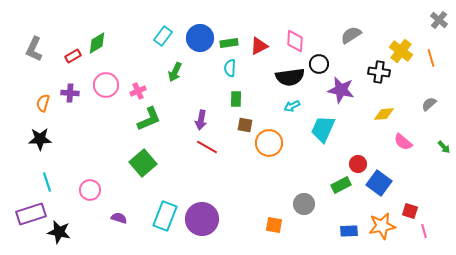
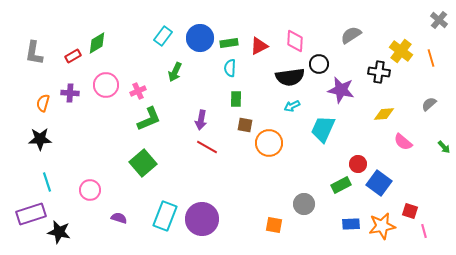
gray L-shape at (34, 49): moved 4 px down; rotated 15 degrees counterclockwise
blue rectangle at (349, 231): moved 2 px right, 7 px up
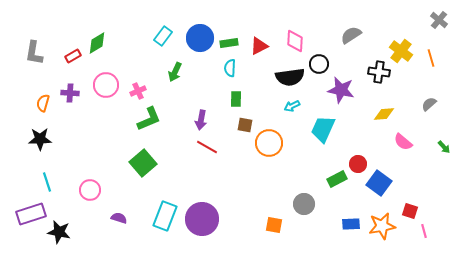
green rectangle at (341, 185): moved 4 px left, 6 px up
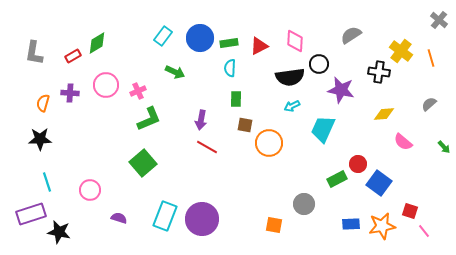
green arrow at (175, 72): rotated 90 degrees counterclockwise
pink line at (424, 231): rotated 24 degrees counterclockwise
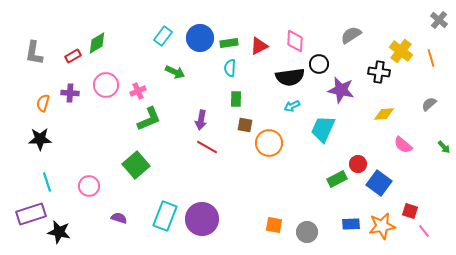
pink semicircle at (403, 142): moved 3 px down
green square at (143, 163): moved 7 px left, 2 px down
pink circle at (90, 190): moved 1 px left, 4 px up
gray circle at (304, 204): moved 3 px right, 28 px down
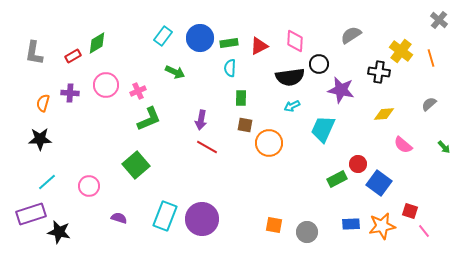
green rectangle at (236, 99): moved 5 px right, 1 px up
cyan line at (47, 182): rotated 66 degrees clockwise
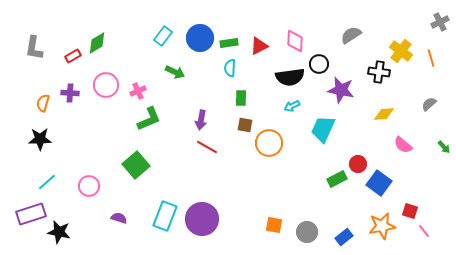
gray cross at (439, 20): moved 1 px right, 2 px down; rotated 24 degrees clockwise
gray L-shape at (34, 53): moved 5 px up
blue rectangle at (351, 224): moved 7 px left, 13 px down; rotated 36 degrees counterclockwise
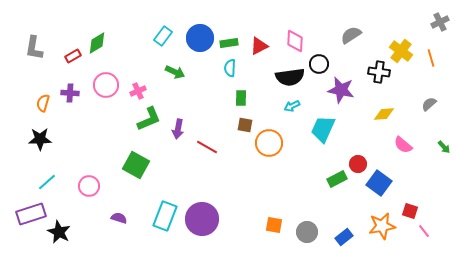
purple arrow at (201, 120): moved 23 px left, 9 px down
green square at (136, 165): rotated 20 degrees counterclockwise
black star at (59, 232): rotated 15 degrees clockwise
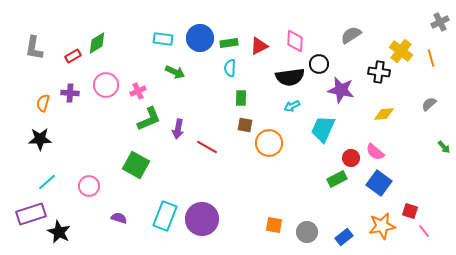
cyan rectangle at (163, 36): moved 3 px down; rotated 60 degrees clockwise
pink semicircle at (403, 145): moved 28 px left, 7 px down
red circle at (358, 164): moved 7 px left, 6 px up
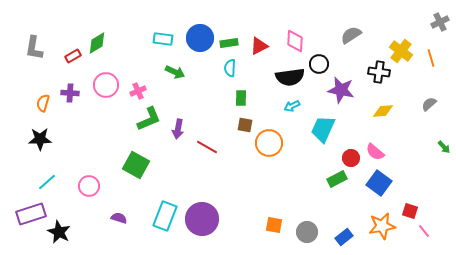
yellow diamond at (384, 114): moved 1 px left, 3 px up
